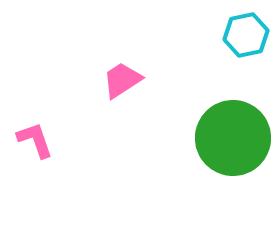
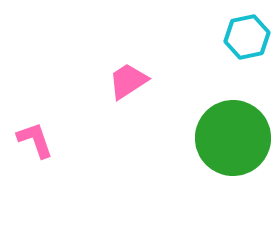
cyan hexagon: moved 1 px right, 2 px down
pink trapezoid: moved 6 px right, 1 px down
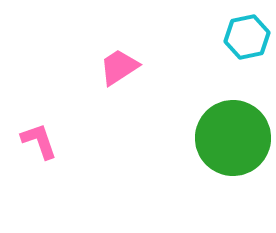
pink trapezoid: moved 9 px left, 14 px up
pink L-shape: moved 4 px right, 1 px down
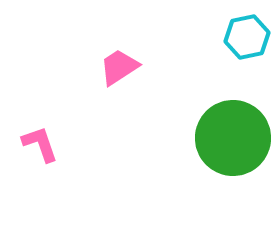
pink L-shape: moved 1 px right, 3 px down
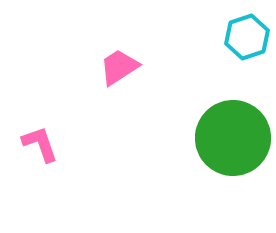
cyan hexagon: rotated 6 degrees counterclockwise
